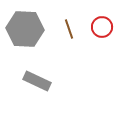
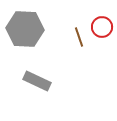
brown line: moved 10 px right, 8 px down
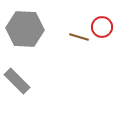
brown line: rotated 54 degrees counterclockwise
gray rectangle: moved 20 px left; rotated 20 degrees clockwise
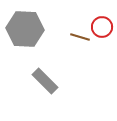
brown line: moved 1 px right
gray rectangle: moved 28 px right
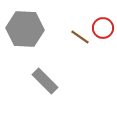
red circle: moved 1 px right, 1 px down
brown line: rotated 18 degrees clockwise
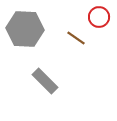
red circle: moved 4 px left, 11 px up
brown line: moved 4 px left, 1 px down
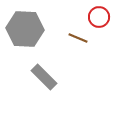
brown line: moved 2 px right; rotated 12 degrees counterclockwise
gray rectangle: moved 1 px left, 4 px up
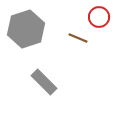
gray hexagon: moved 1 px right; rotated 21 degrees counterclockwise
gray rectangle: moved 5 px down
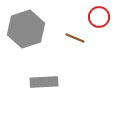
brown line: moved 3 px left
gray rectangle: rotated 48 degrees counterclockwise
